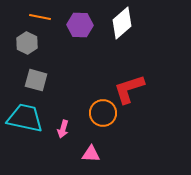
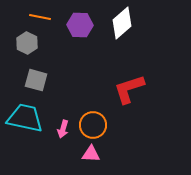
orange circle: moved 10 px left, 12 px down
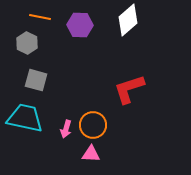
white diamond: moved 6 px right, 3 px up
pink arrow: moved 3 px right
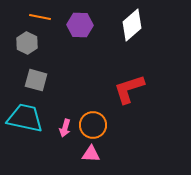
white diamond: moved 4 px right, 5 px down
pink arrow: moved 1 px left, 1 px up
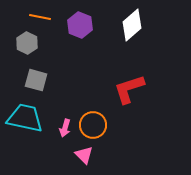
purple hexagon: rotated 20 degrees clockwise
pink triangle: moved 7 px left, 1 px down; rotated 42 degrees clockwise
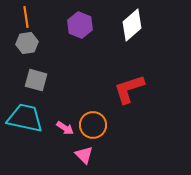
orange line: moved 14 px left; rotated 70 degrees clockwise
gray hexagon: rotated 25 degrees clockwise
pink arrow: rotated 72 degrees counterclockwise
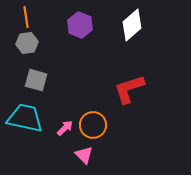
pink arrow: rotated 78 degrees counterclockwise
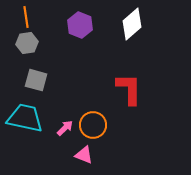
white diamond: moved 1 px up
red L-shape: rotated 108 degrees clockwise
pink triangle: rotated 24 degrees counterclockwise
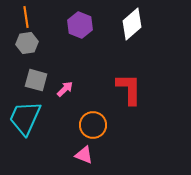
cyan trapezoid: rotated 78 degrees counterclockwise
pink arrow: moved 39 px up
